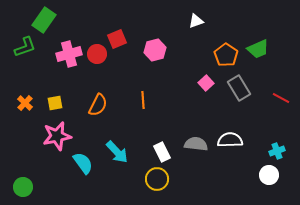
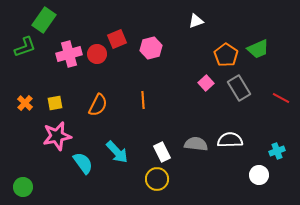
pink hexagon: moved 4 px left, 2 px up
white circle: moved 10 px left
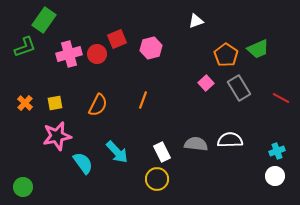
orange line: rotated 24 degrees clockwise
white circle: moved 16 px right, 1 px down
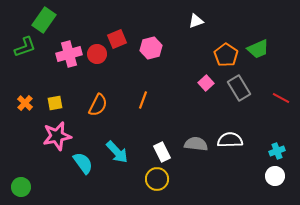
green circle: moved 2 px left
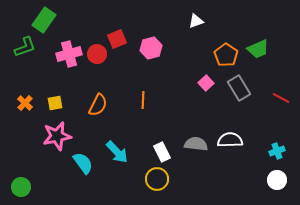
orange line: rotated 18 degrees counterclockwise
white circle: moved 2 px right, 4 px down
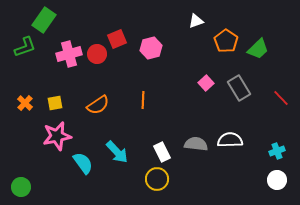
green trapezoid: rotated 20 degrees counterclockwise
orange pentagon: moved 14 px up
red line: rotated 18 degrees clockwise
orange semicircle: rotated 30 degrees clockwise
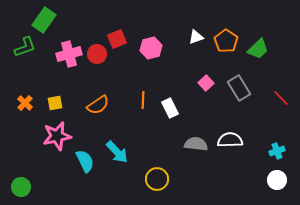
white triangle: moved 16 px down
white rectangle: moved 8 px right, 44 px up
cyan semicircle: moved 2 px right, 2 px up; rotated 10 degrees clockwise
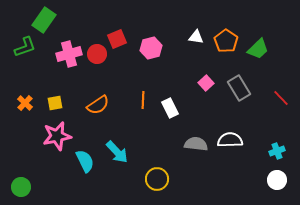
white triangle: rotated 28 degrees clockwise
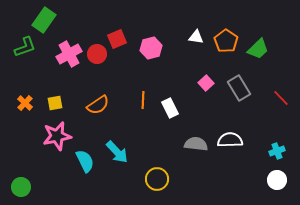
pink cross: rotated 15 degrees counterclockwise
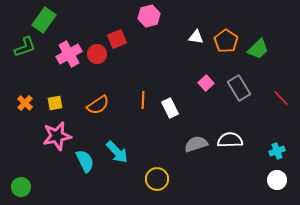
pink hexagon: moved 2 px left, 32 px up
gray semicircle: rotated 25 degrees counterclockwise
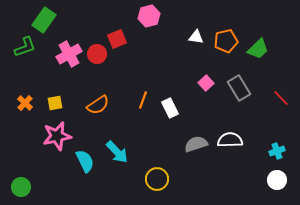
orange pentagon: rotated 25 degrees clockwise
orange line: rotated 18 degrees clockwise
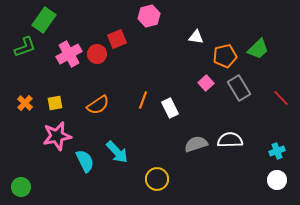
orange pentagon: moved 1 px left, 15 px down
